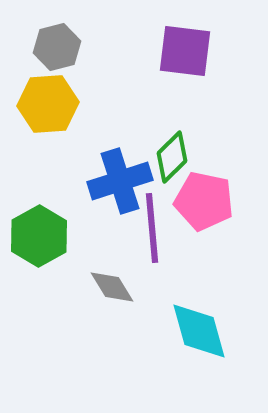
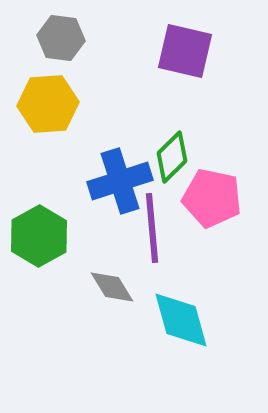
gray hexagon: moved 4 px right, 9 px up; rotated 21 degrees clockwise
purple square: rotated 6 degrees clockwise
pink pentagon: moved 8 px right, 3 px up
cyan diamond: moved 18 px left, 11 px up
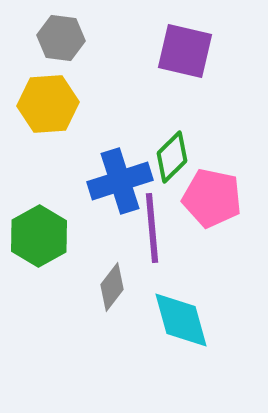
gray diamond: rotated 69 degrees clockwise
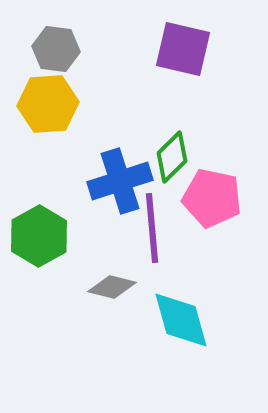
gray hexagon: moved 5 px left, 11 px down
purple square: moved 2 px left, 2 px up
gray diamond: rotated 66 degrees clockwise
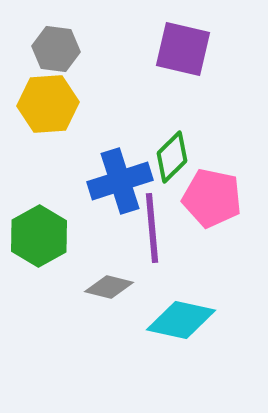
gray diamond: moved 3 px left
cyan diamond: rotated 62 degrees counterclockwise
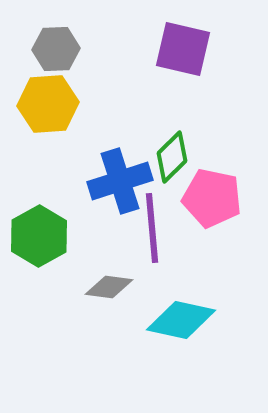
gray hexagon: rotated 9 degrees counterclockwise
gray diamond: rotated 6 degrees counterclockwise
